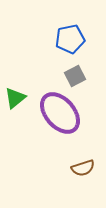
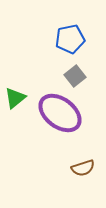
gray square: rotated 10 degrees counterclockwise
purple ellipse: rotated 12 degrees counterclockwise
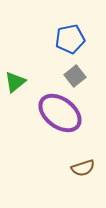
green triangle: moved 16 px up
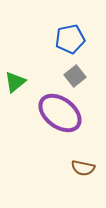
brown semicircle: rotated 30 degrees clockwise
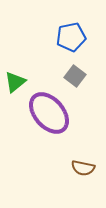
blue pentagon: moved 1 px right, 2 px up
gray square: rotated 15 degrees counterclockwise
purple ellipse: moved 11 px left; rotated 12 degrees clockwise
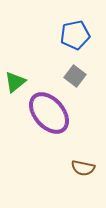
blue pentagon: moved 4 px right, 2 px up
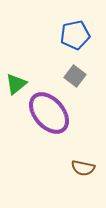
green triangle: moved 1 px right, 2 px down
